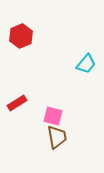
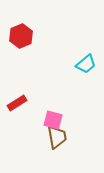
cyan trapezoid: rotated 10 degrees clockwise
pink square: moved 4 px down
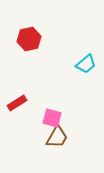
red hexagon: moved 8 px right, 3 px down; rotated 10 degrees clockwise
pink square: moved 1 px left, 2 px up
brown trapezoid: rotated 40 degrees clockwise
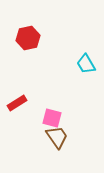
red hexagon: moved 1 px left, 1 px up
cyan trapezoid: rotated 100 degrees clockwise
brown trapezoid: rotated 65 degrees counterclockwise
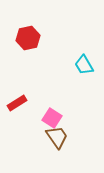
cyan trapezoid: moved 2 px left, 1 px down
pink square: rotated 18 degrees clockwise
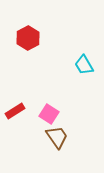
red hexagon: rotated 15 degrees counterclockwise
red rectangle: moved 2 px left, 8 px down
pink square: moved 3 px left, 4 px up
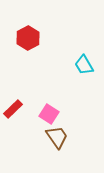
red rectangle: moved 2 px left, 2 px up; rotated 12 degrees counterclockwise
